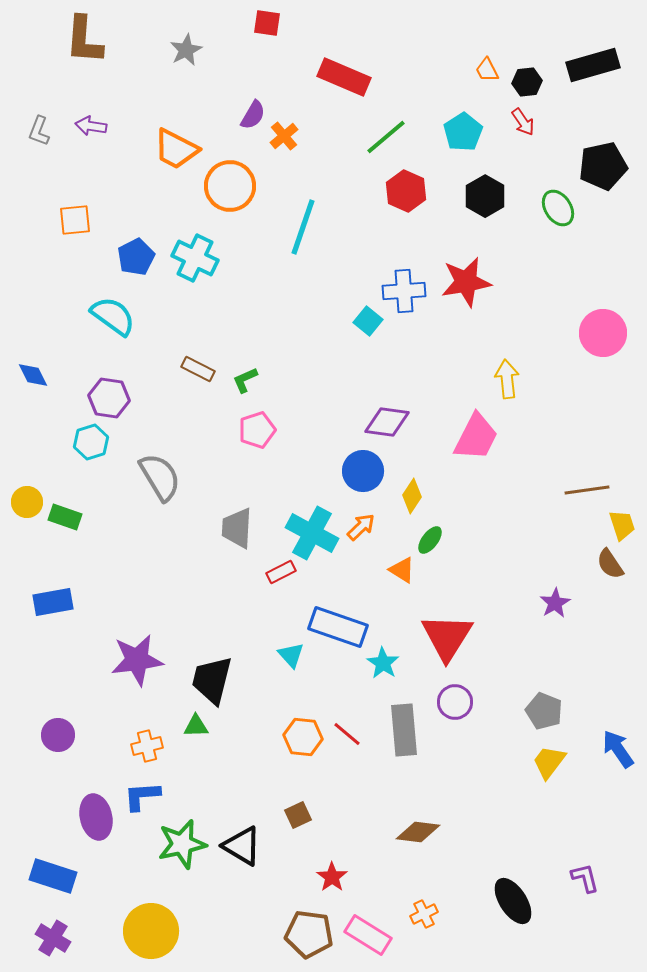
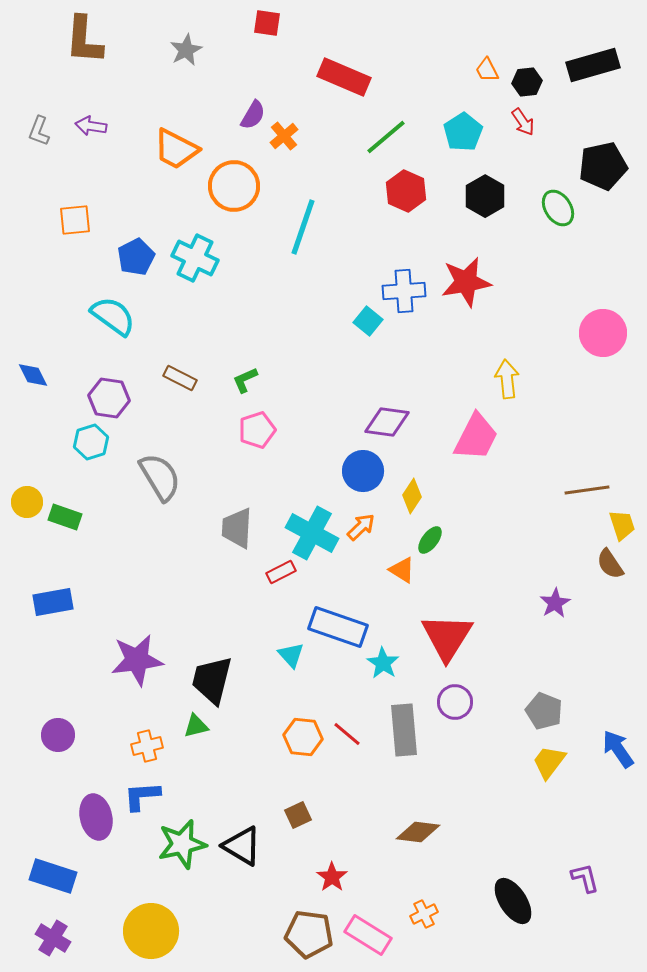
orange circle at (230, 186): moved 4 px right
brown rectangle at (198, 369): moved 18 px left, 9 px down
green triangle at (196, 726): rotated 12 degrees counterclockwise
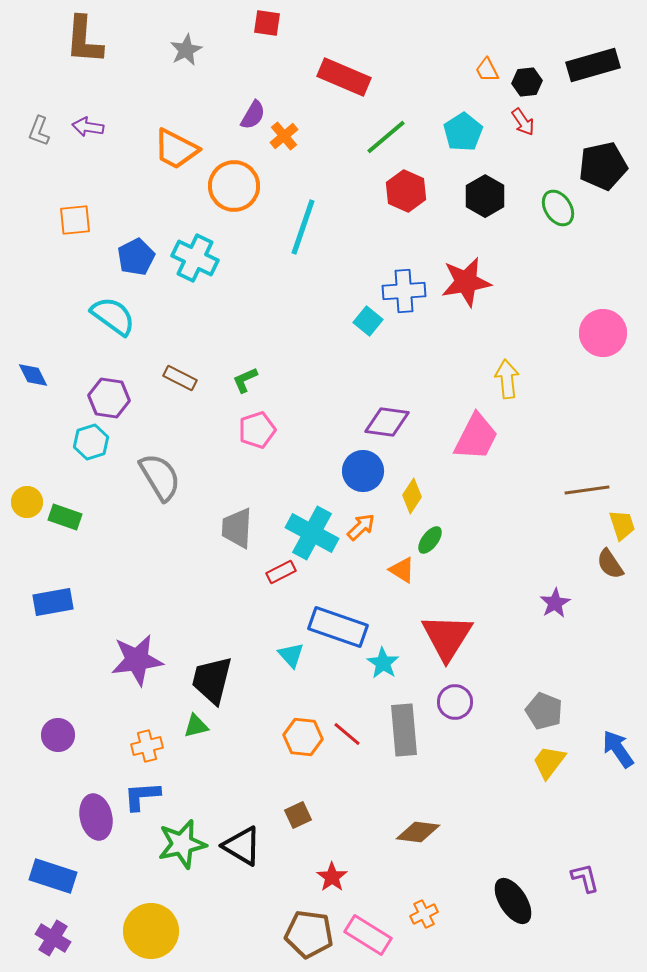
purple arrow at (91, 126): moved 3 px left, 1 px down
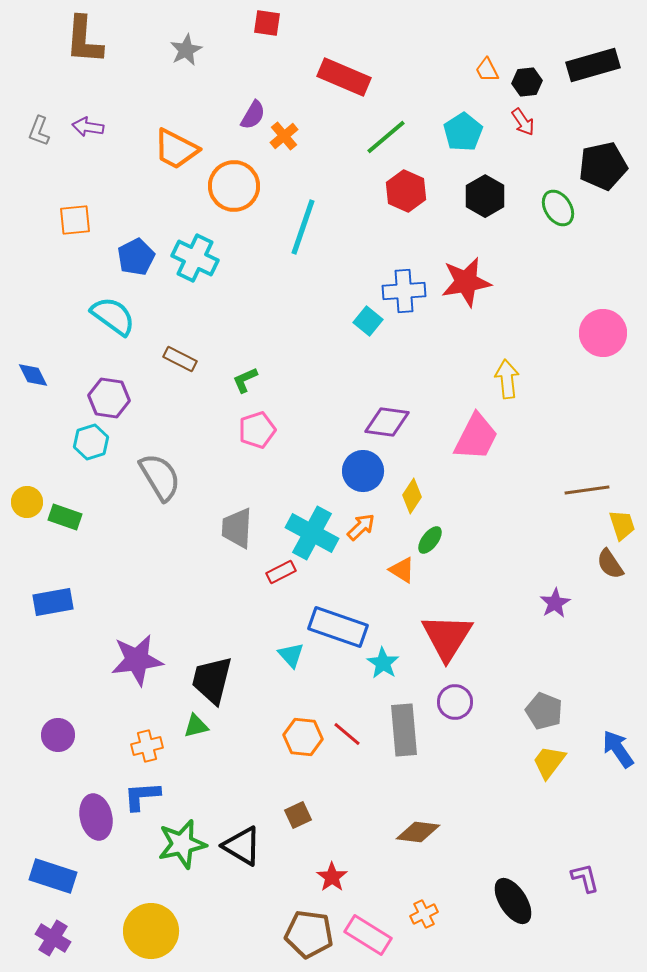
brown rectangle at (180, 378): moved 19 px up
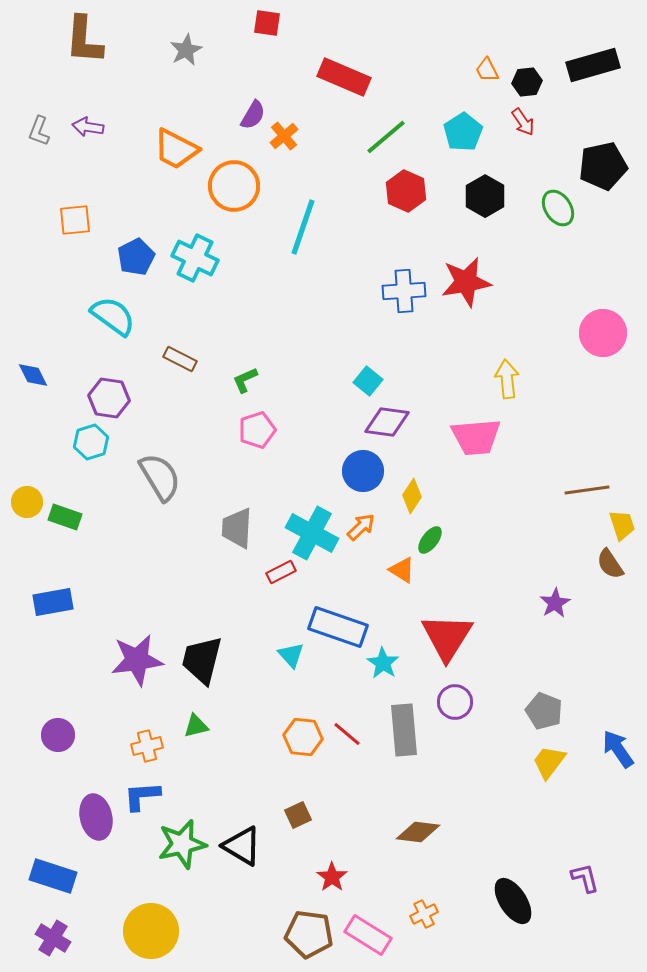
cyan square at (368, 321): moved 60 px down
pink trapezoid at (476, 437): rotated 58 degrees clockwise
black trapezoid at (212, 680): moved 10 px left, 20 px up
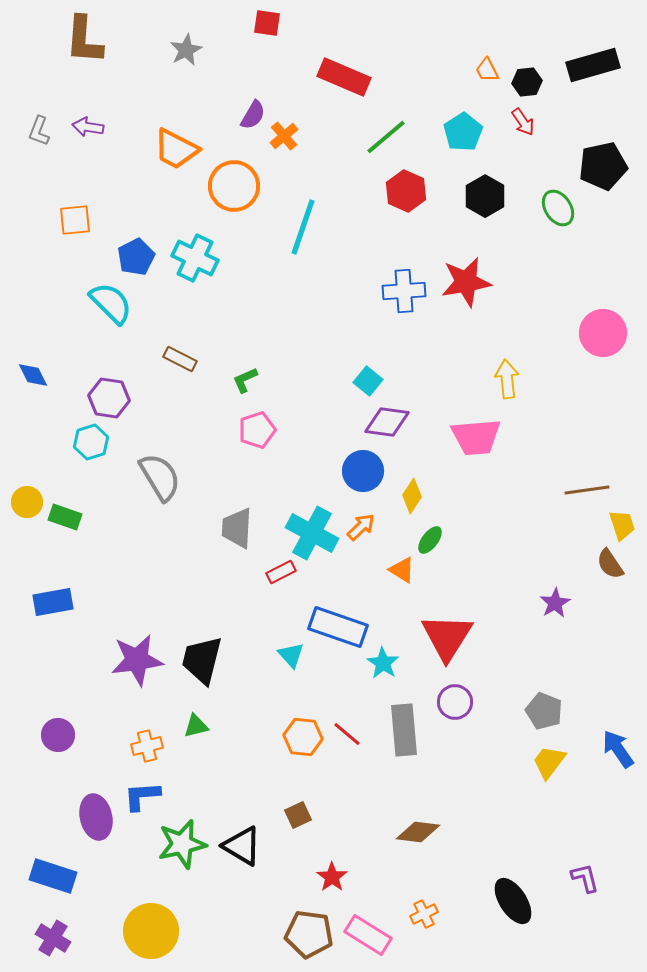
cyan semicircle at (113, 316): moved 2 px left, 13 px up; rotated 9 degrees clockwise
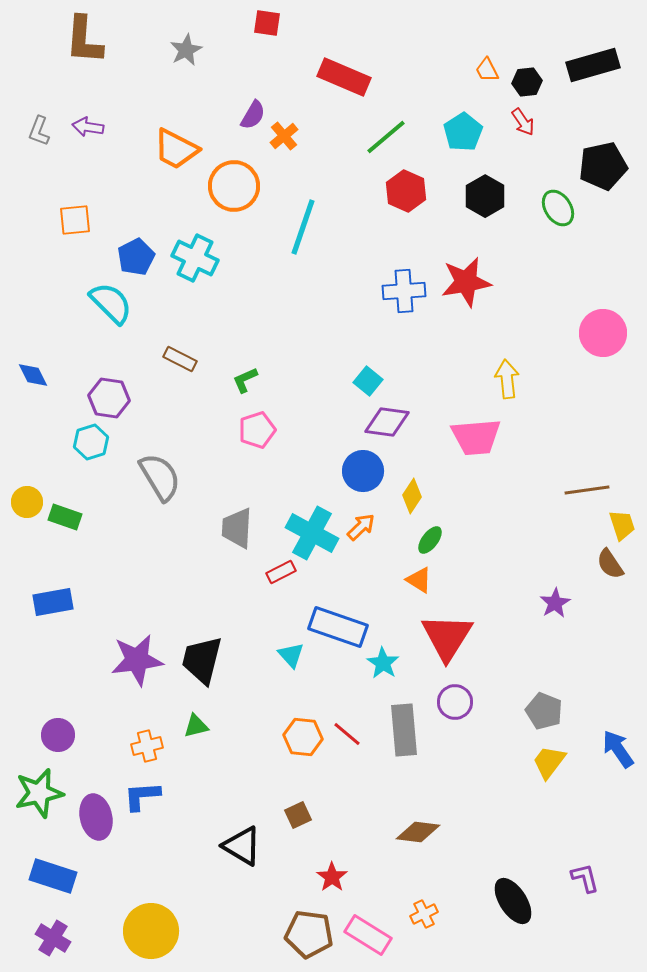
orange triangle at (402, 570): moved 17 px right, 10 px down
green star at (182, 844): moved 143 px left, 51 px up
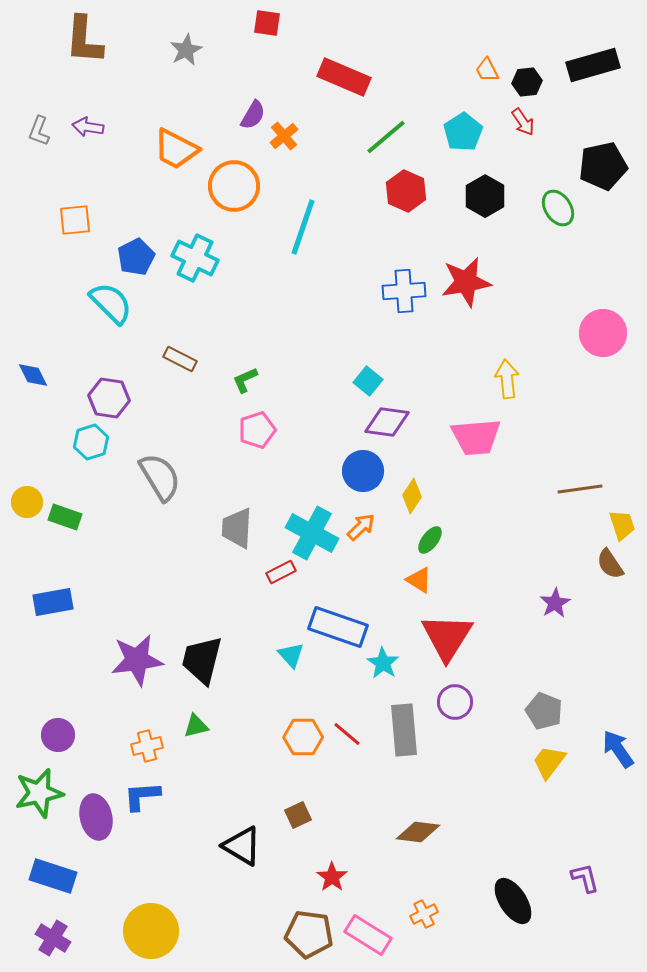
brown line at (587, 490): moved 7 px left, 1 px up
orange hexagon at (303, 737): rotated 6 degrees counterclockwise
